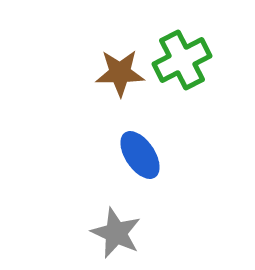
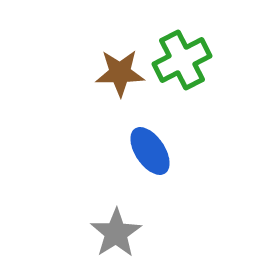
blue ellipse: moved 10 px right, 4 px up
gray star: rotated 15 degrees clockwise
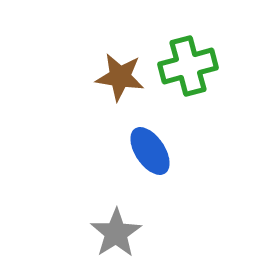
green cross: moved 6 px right, 6 px down; rotated 12 degrees clockwise
brown star: moved 4 px down; rotated 9 degrees clockwise
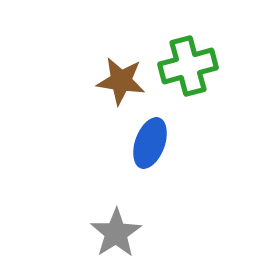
brown star: moved 1 px right, 4 px down
blue ellipse: moved 8 px up; rotated 54 degrees clockwise
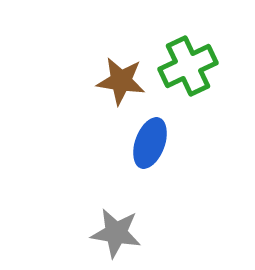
green cross: rotated 10 degrees counterclockwise
gray star: rotated 30 degrees counterclockwise
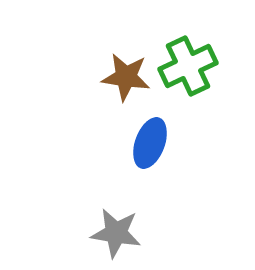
brown star: moved 5 px right, 4 px up
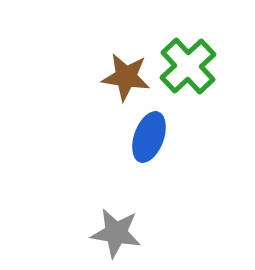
green cross: rotated 18 degrees counterclockwise
blue ellipse: moved 1 px left, 6 px up
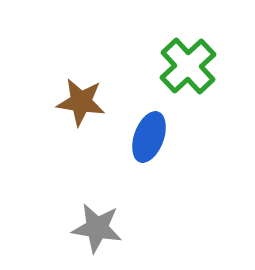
brown star: moved 45 px left, 25 px down
gray star: moved 19 px left, 5 px up
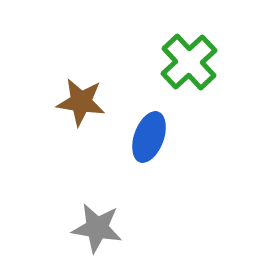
green cross: moved 1 px right, 4 px up
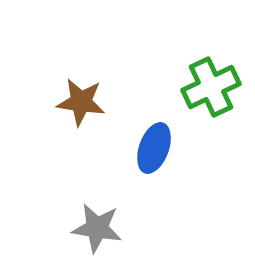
green cross: moved 22 px right, 25 px down; rotated 18 degrees clockwise
blue ellipse: moved 5 px right, 11 px down
